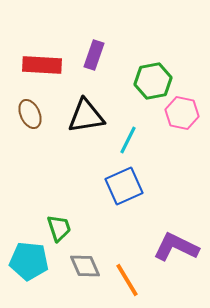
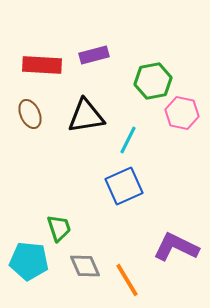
purple rectangle: rotated 56 degrees clockwise
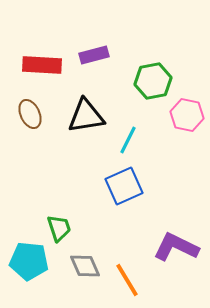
pink hexagon: moved 5 px right, 2 px down
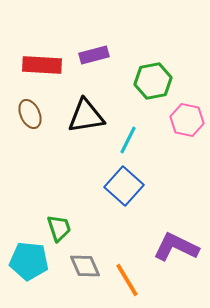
pink hexagon: moved 5 px down
blue square: rotated 24 degrees counterclockwise
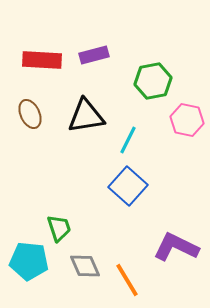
red rectangle: moved 5 px up
blue square: moved 4 px right
